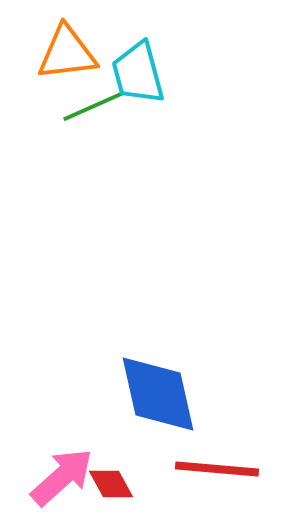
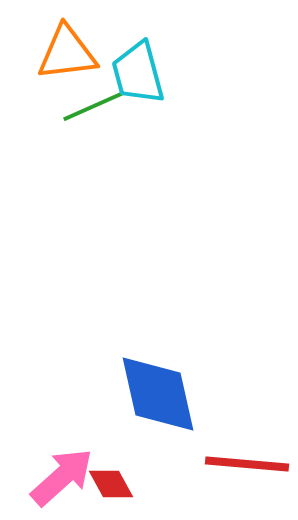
red line: moved 30 px right, 5 px up
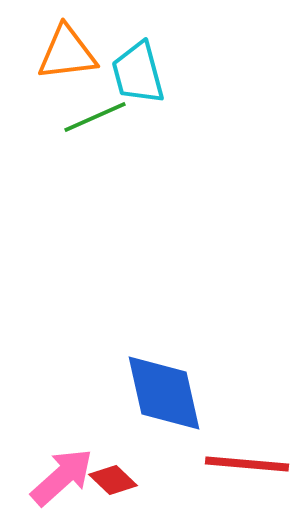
green line: moved 1 px right, 11 px down
blue diamond: moved 6 px right, 1 px up
red diamond: moved 2 px right, 4 px up; rotated 18 degrees counterclockwise
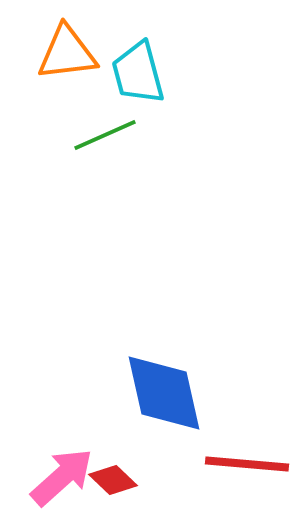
green line: moved 10 px right, 18 px down
